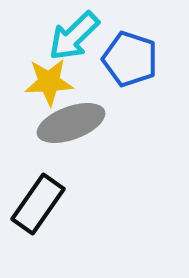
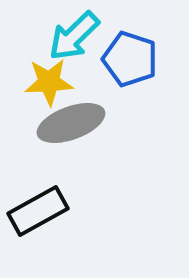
black rectangle: moved 7 px down; rotated 26 degrees clockwise
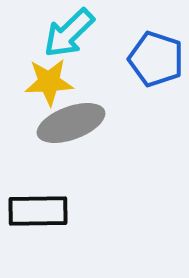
cyan arrow: moved 5 px left, 3 px up
blue pentagon: moved 26 px right
black rectangle: rotated 28 degrees clockwise
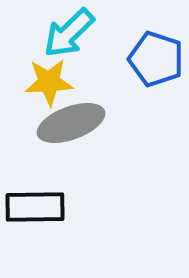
black rectangle: moved 3 px left, 4 px up
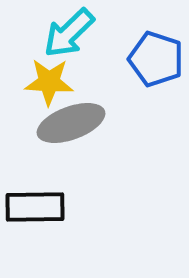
yellow star: rotated 6 degrees clockwise
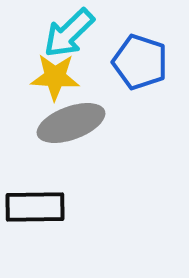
blue pentagon: moved 16 px left, 3 px down
yellow star: moved 6 px right, 5 px up
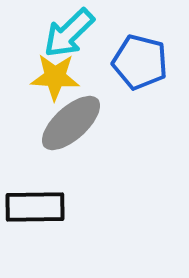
blue pentagon: rotated 4 degrees counterclockwise
gray ellipse: rotated 22 degrees counterclockwise
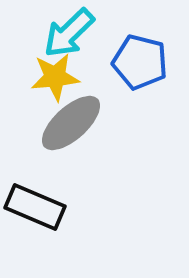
yellow star: rotated 9 degrees counterclockwise
black rectangle: rotated 24 degrees clockwise
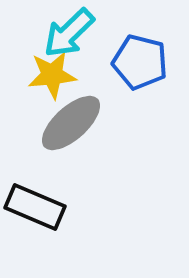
yellow star: moved 3 px left, 2 px up
